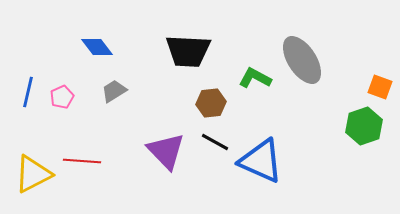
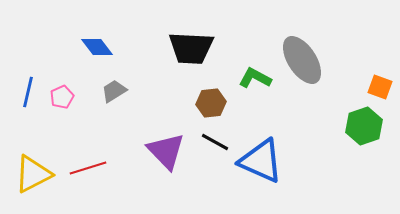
black trapezoid: moved 3 px right, 3 px up
red line: moved 6 px right, 7 px down; rotated 21 degrees counterclockwise
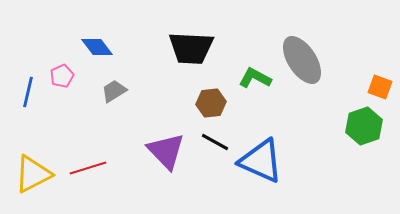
pink pentagon: moved 21 px up
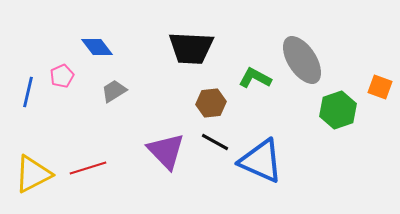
green hexagon: moved 26 px left, 16 px up
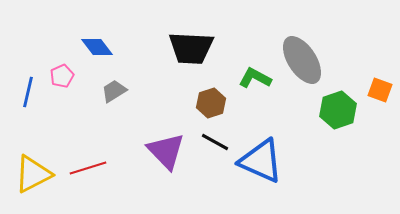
orange square: moved 3 px down
brown hexagon: rotated 12 degrees counterclockwise
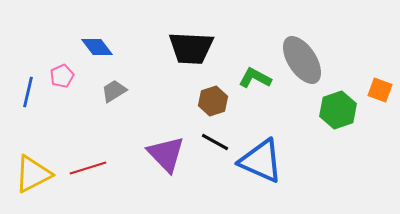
brown hexagon: moved 2 px right, 2 px up
purple triangle: moved 3 px down
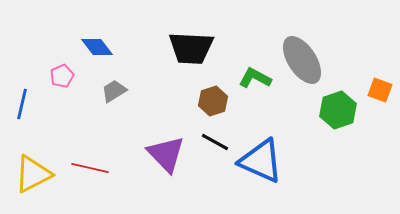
blue line: moved 6 px left, 12 px down
red line: moved 2 px right; rotated 30 degrees clockwise
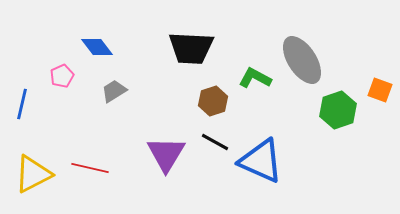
purple triangle: rotated 15 degrees clockwise
